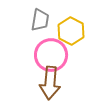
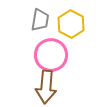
yellow hexagon: moved 7 px up
brown arrow: moved 4 px left, 4 px down
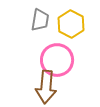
pink circle: moved 6 px right, 5 px down
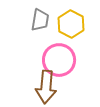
pink circle: moved 2 px right
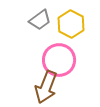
gray trapezoid: rotated 45 degrees clockwise
brown arrow: rotated 16 degrees clockwise
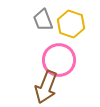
gray trapezoid: moved 3 px right; rotated 105 degrees clockwise
yellow hexagon: rotated 8 degrees counterclockwise
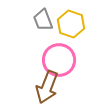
brown arrow: moved 1 px right
